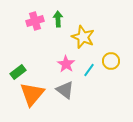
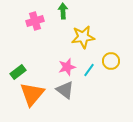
green arrow: moved 5 px right, 8 px up
yellow star: rotated 30 degrees counterclockwise
pink star: moved 1 px right, 3 px down; rotated 24 degrees clockwise
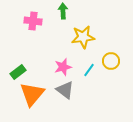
pink cross: moved 2 px left; rotated 24 degrees clockwise
pink star: moved 4 px left
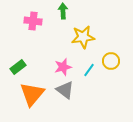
green rectangle: moved 5 px up
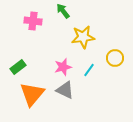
green arrow: rotated 35 degrees counterclockwise
yellow circle: moved 4 px right, 3 px up
gray triangle: rotated 12 degrees counterclockwise
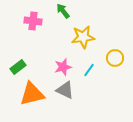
orange triangle: rotated 36 degrees clockwise
